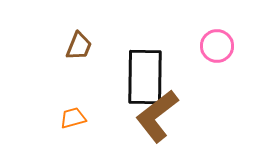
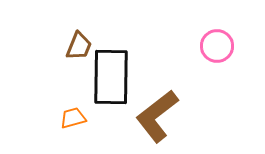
black rectangle: moved 34 px left
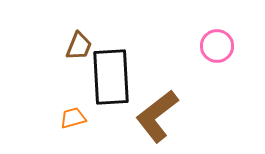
black rectangle: rotated 4 degrees counterclockwise
